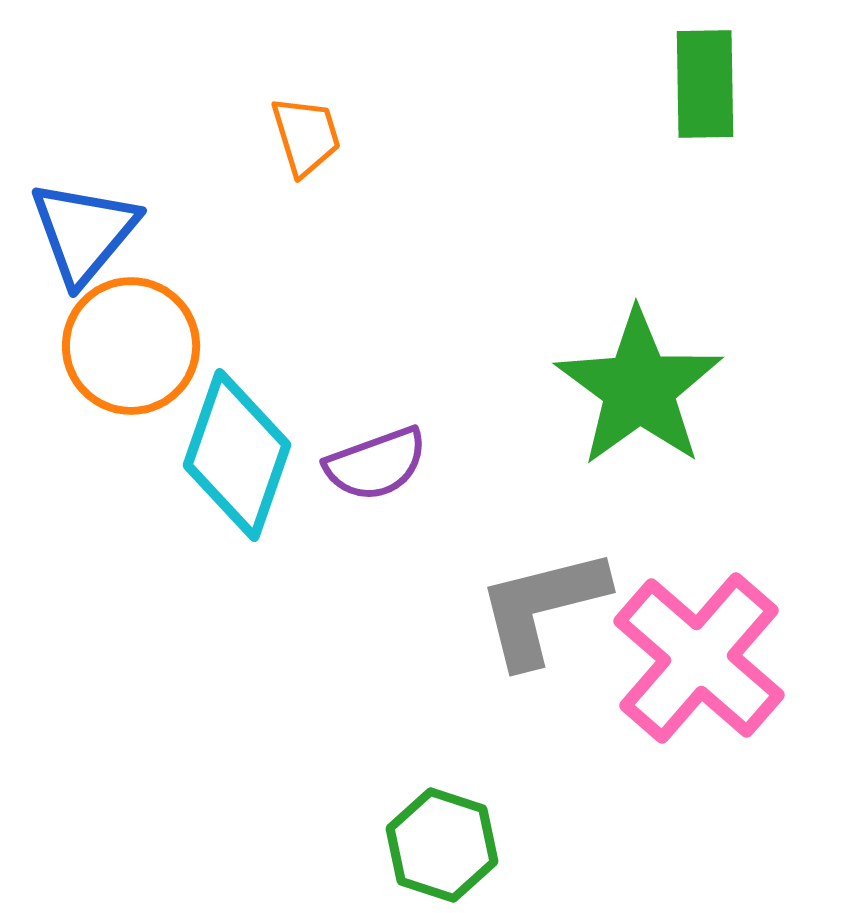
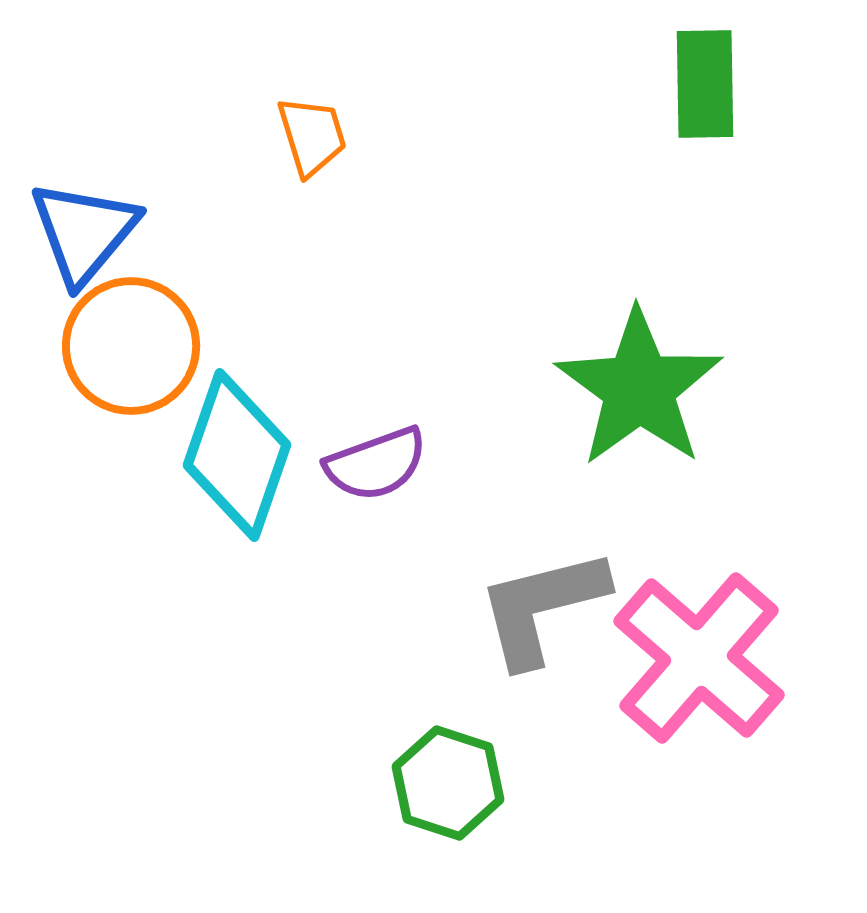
orange trapezoid: moved 6 px right
green hexagon: moved 6 px right, 62 px up
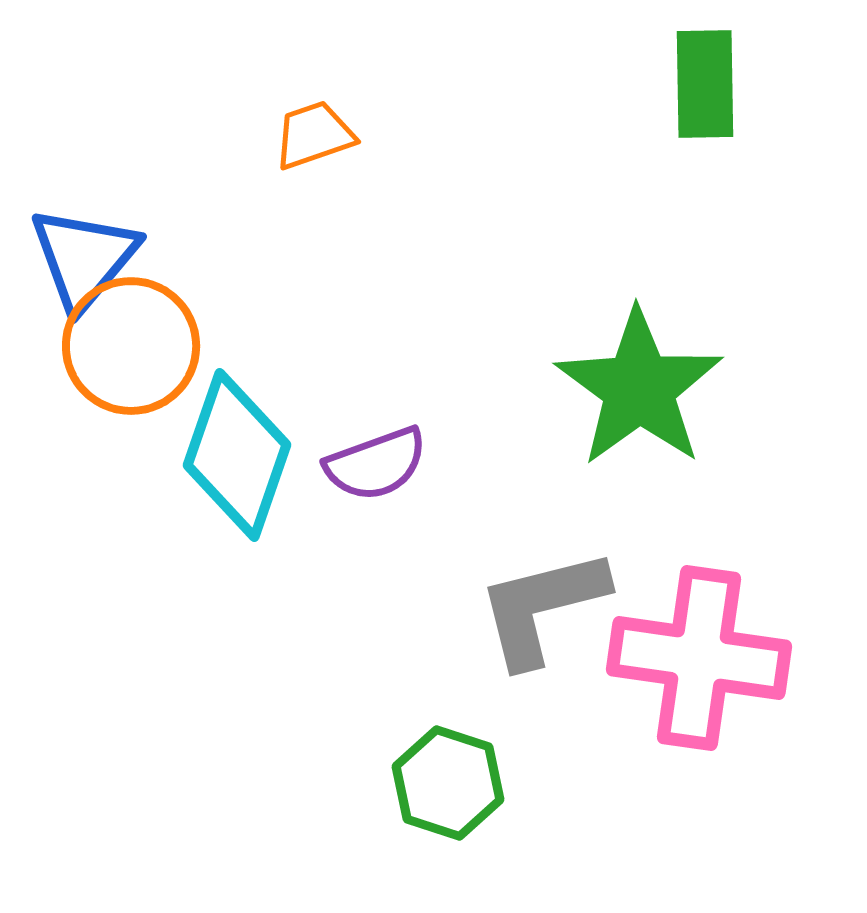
orange trapezoid: moved 2 px right, 1 px up; rotated 92 degrees counterclockwise
blue triangle: moved 26 px down
pink cross: rotated 33 degrees counterclockwise
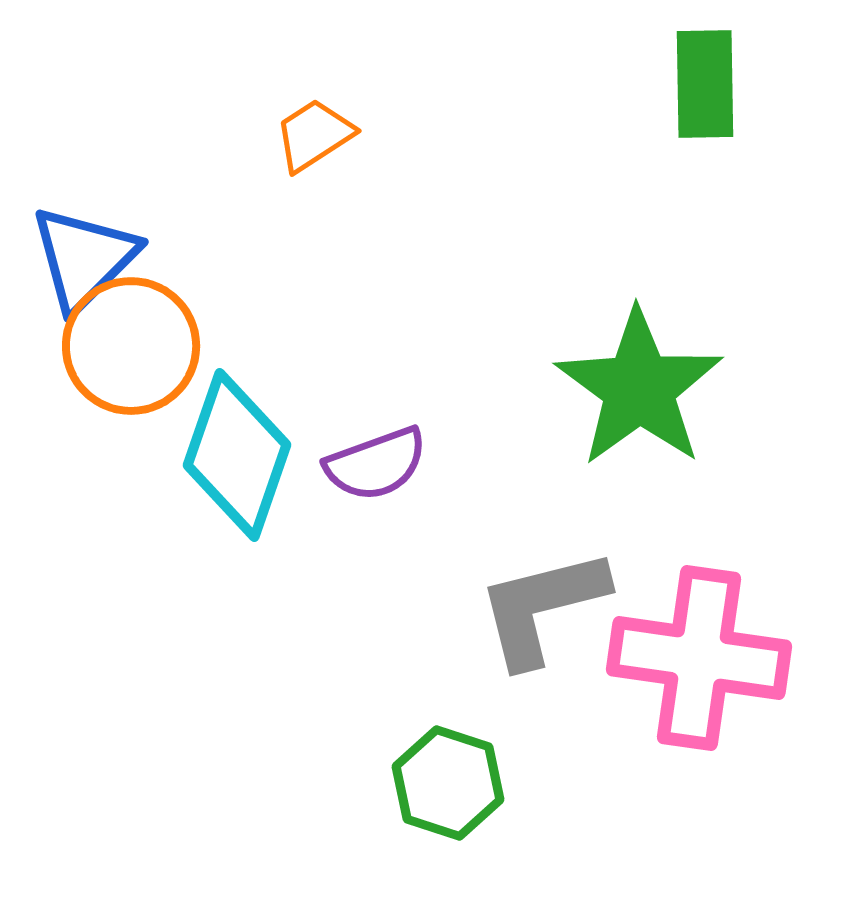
orange trapezoid: rotated 14 degrees counterclockwise
blue triangle: rotated 5 degrees clockwise
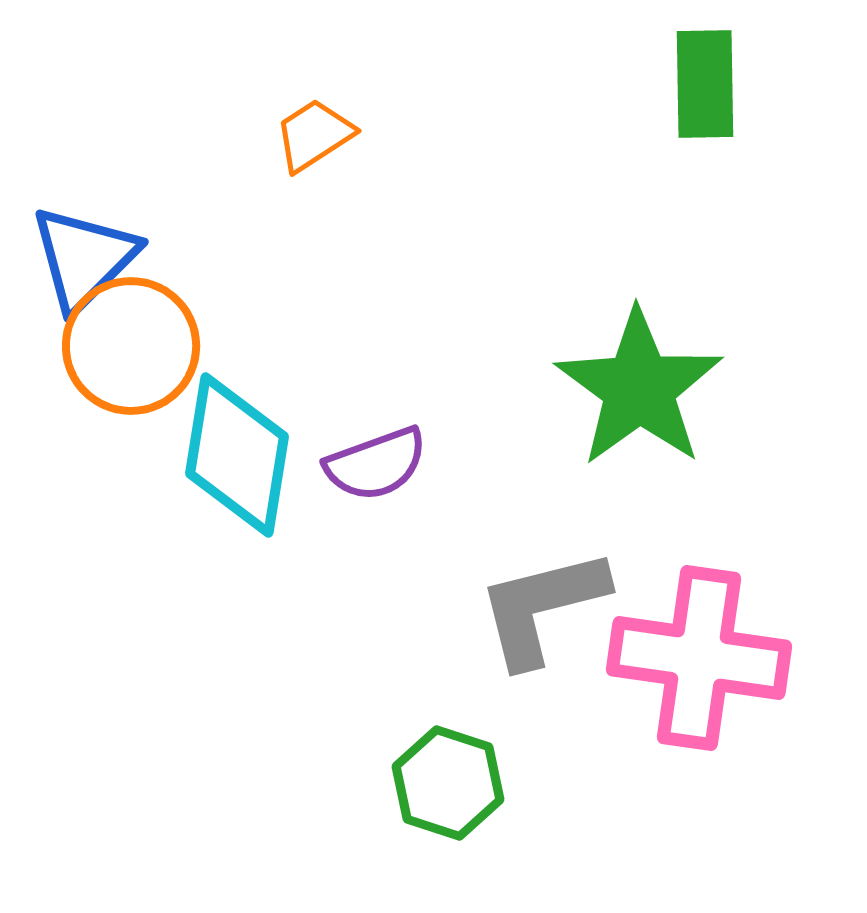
cyan diamond: rotated 10 degrees counterclockwise
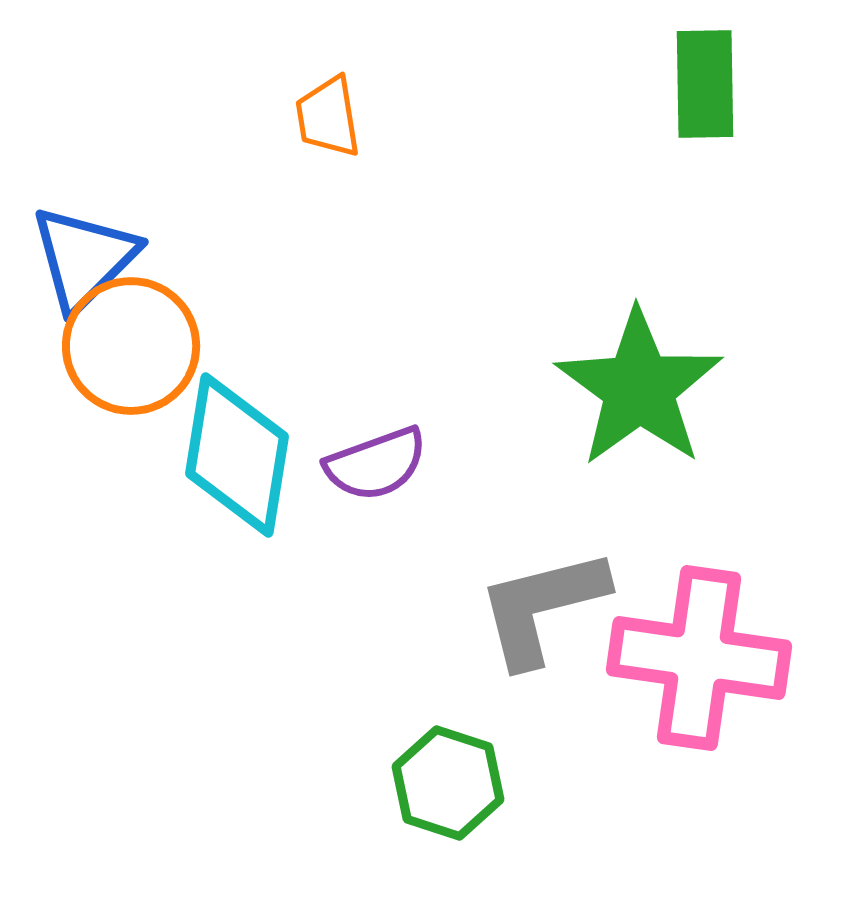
orange trapezoid: moved 14 px right, 18 px up; rotated 66 degrees counterclockwise
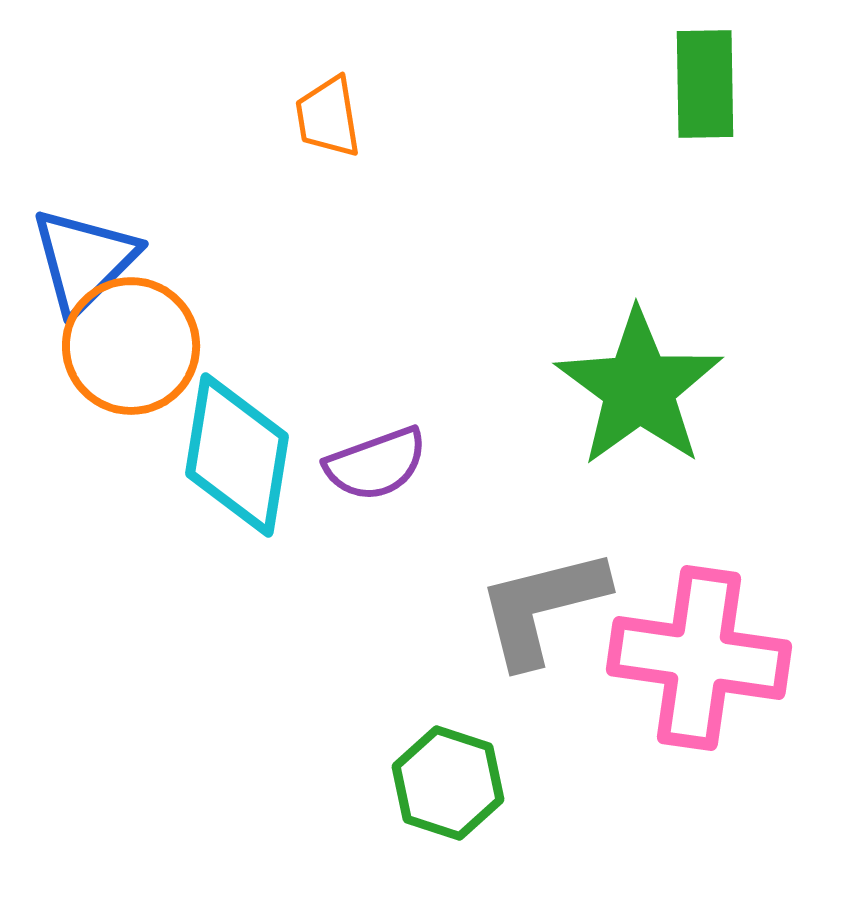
blue triangle: moved 2 px down
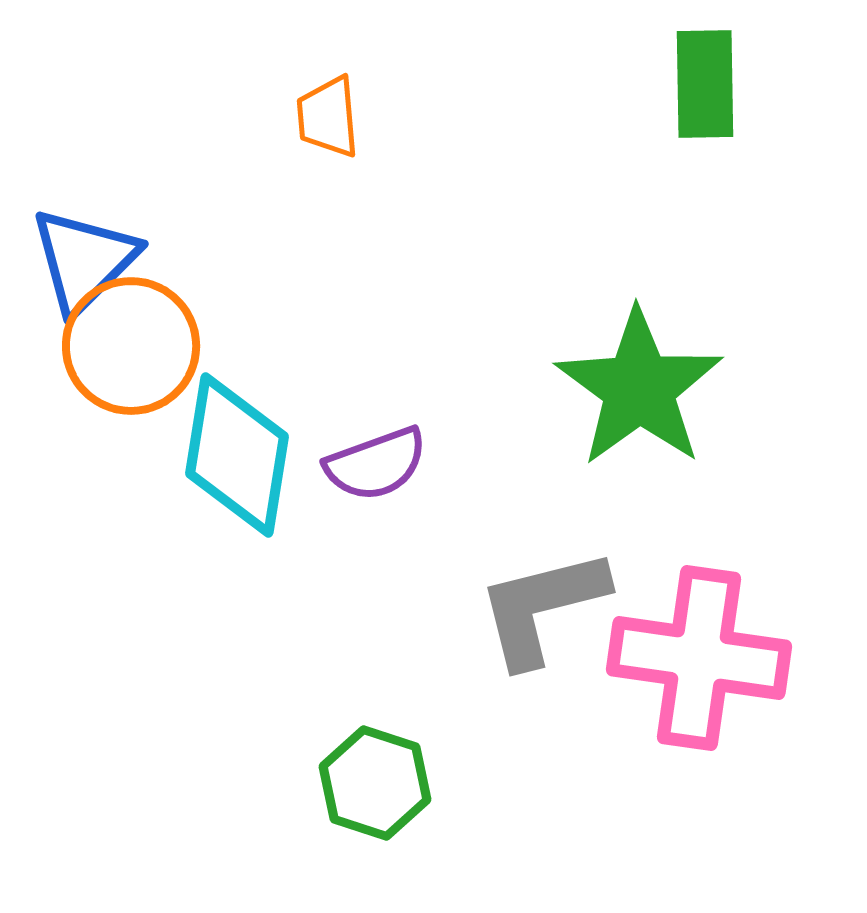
orange trapezoid: rotated 4 degrees clockwise
green hexagon: moved 73 px left
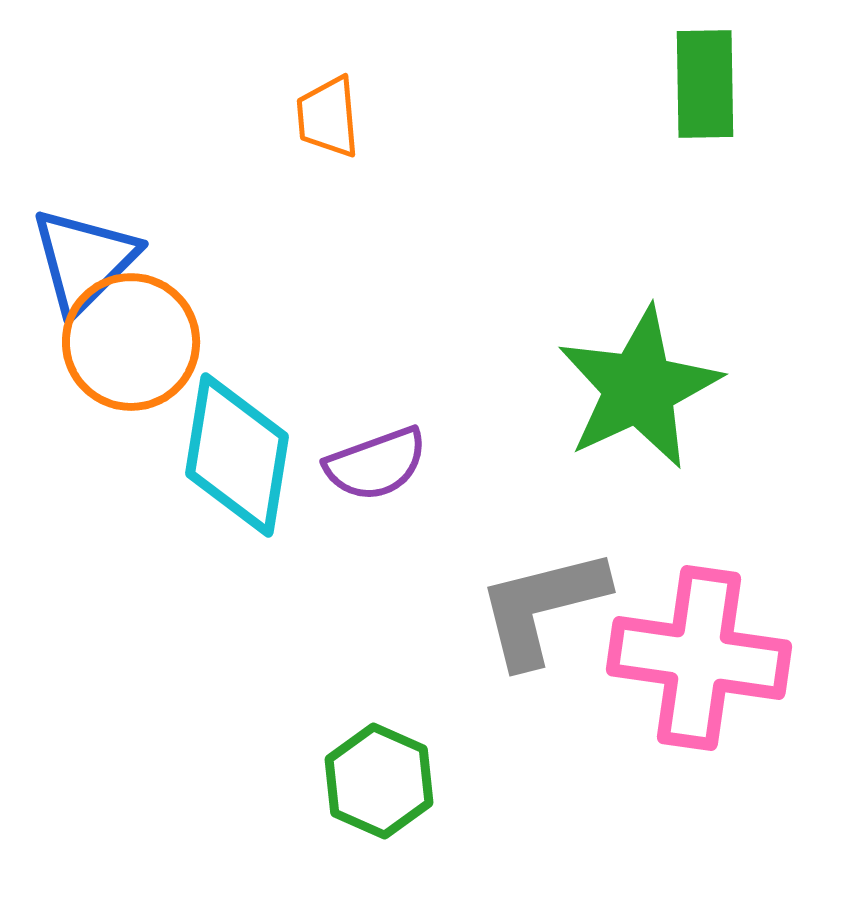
orange circle: moved 4 px up
green star: rotated 11 degrees clockwise
green hexagon: moved 4 px right, 2 px up; rotated 6 degrees clockwise
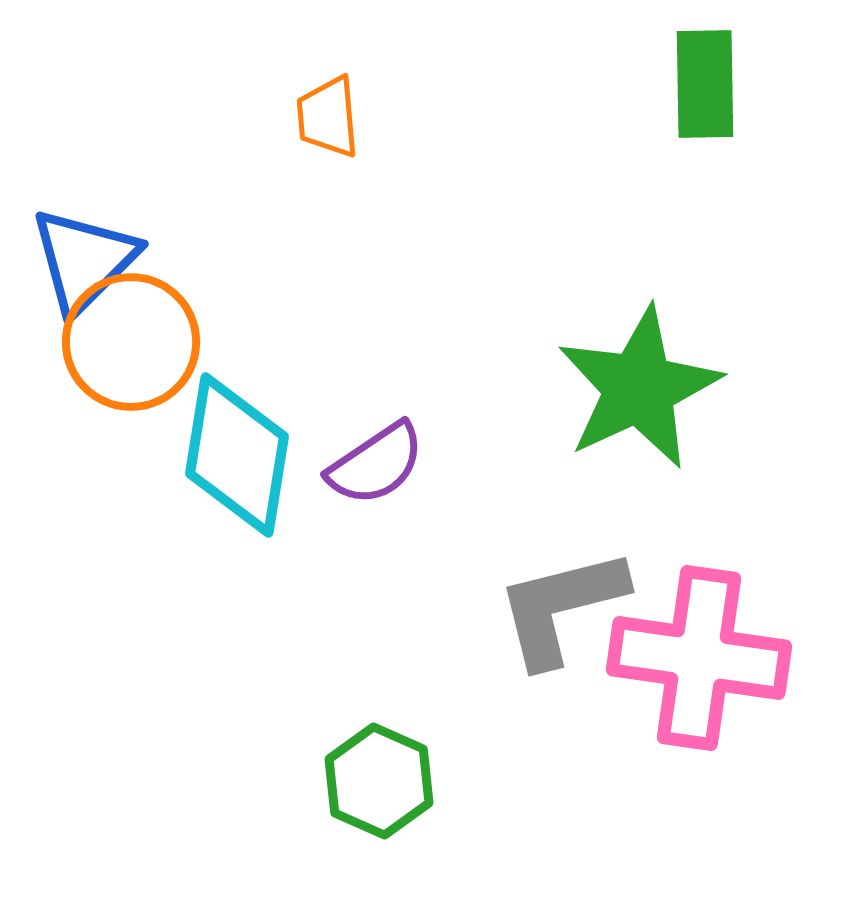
purple semicircle: rotated 14 degrees counterclockwise
gray L-shape: moved 19 px right
